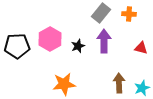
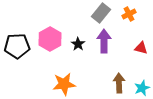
orange cross: rotated 32 degrees counterclockwise
black star: moved 2 px up; rotated 16 degrees counterclockwise
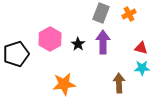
gray rectangle: rotated 18 degrees counterclockwise
purple arrow: moved 1 px left, 1 px down
black pentagon: moved 1 px left, 8 px down; rotated 15 degrees counterclockwise
cyan star: moved 20 px up; rotated 21 degrees clockwise
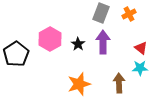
red triangle: rotated 24 degrees clockwise
black pentagon: rotated 15 degrees counterclockwise
cyan star: moved 2 px left
orange star: moved 15 px right; rotated 10 degrees counterclockwise
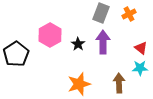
pink hexagon: moved 4 px up
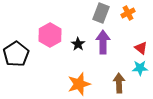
orange cross: moved 1 px left, 1 px up
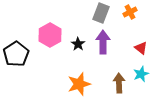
orange cross: moved 2 px right, 1 px up
cyan star: moved 1 px right, 6 px down; rotated 21 degrees counterclockwise
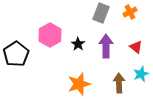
purple arrow: moved 3 px right, 4 px down
red triangle: moved 5 px left, 1 px up
